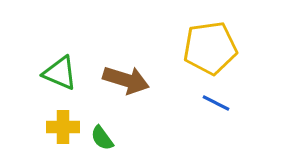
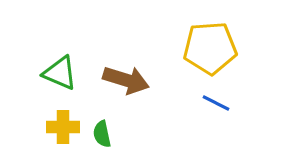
yellow pentagon: rotated 4 degrees clockwise
green semicircle: moved 4 px up; rotated 24 degrees clockwise
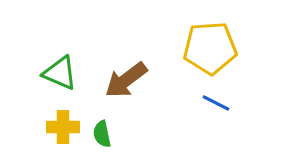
brown arrow: rotated 126 degrees clockwise
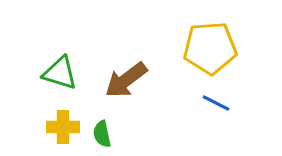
green triangle: rotated 6 degrees counterclockwise
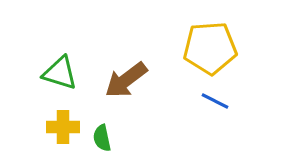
blue line: moved 1 px left, 2 px up
green semicircle: moved 4 px down
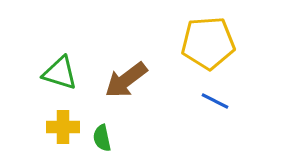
yellow pentagon: moved 2 px left, 5 px up
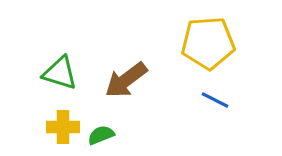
blue line: moved 1 px up
green semicircle: moved 1 px left, 3 px up; rotated 80 degrees clockwise
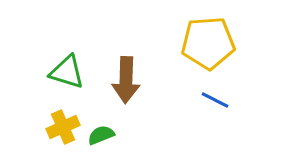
green triangle: moved 7 px right, 1 px up
brown arrow: rotated 51 degrees counterclockwise
yellow cross: rotated 24 degrees counterclockwise
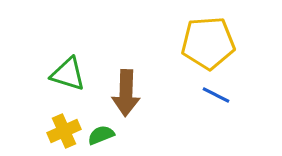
green triangle: moved 1 px right, 2 px down
brown arrow: moved 13 px down
blue line: moved 1 px right, 5 px up
yellow cross: moved 1 px right, 4 px down
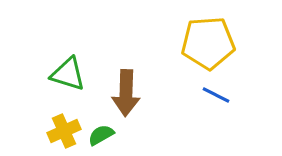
green semicircle: rotated 8 degrees counterclockwise
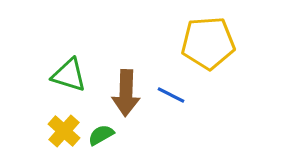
green triangle: moved 1 px right, 1 px down
blue line: moved 45 px left
yellow cross: rotated 24 degrees counterclockwise
